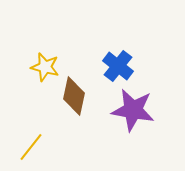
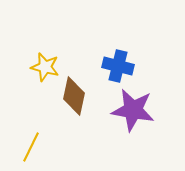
blue cross: rotated 24 degrees counterclockwise
yellow line: rotated 12 degrees counterclockwise
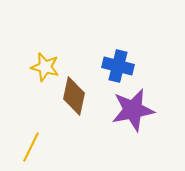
purple star: rotated 21 degrees counterclockwise
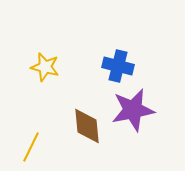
brown diamond: moved 13 px right, 30 px down; rotated 18 degrees counterclockwise
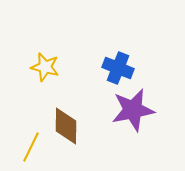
blue cross: moved 2 px down; rotated 8 degrees clockwise
brown diamond: moved 21 px left; rotated 6 degrees clockwise
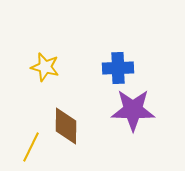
blue cross: rotated 24 degrees counterclockwise
purple star: rotated 12 degrees clockwise
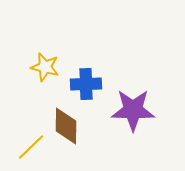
blue cross: moved 32 px left, 16 px down
yellow line: rotated 20 degrees clockwise
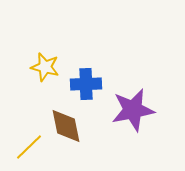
purple star: rotated 12 degrees counterclockwise
brown diamond: rotated 12 degrees counterclockwise
yellow line: moved 2 px left
